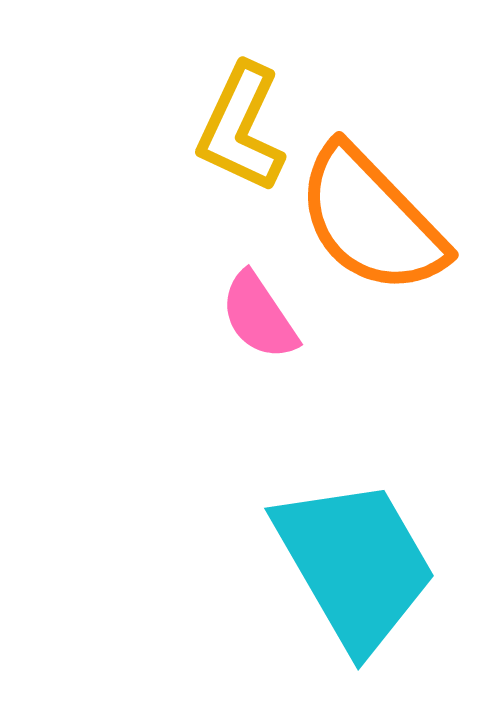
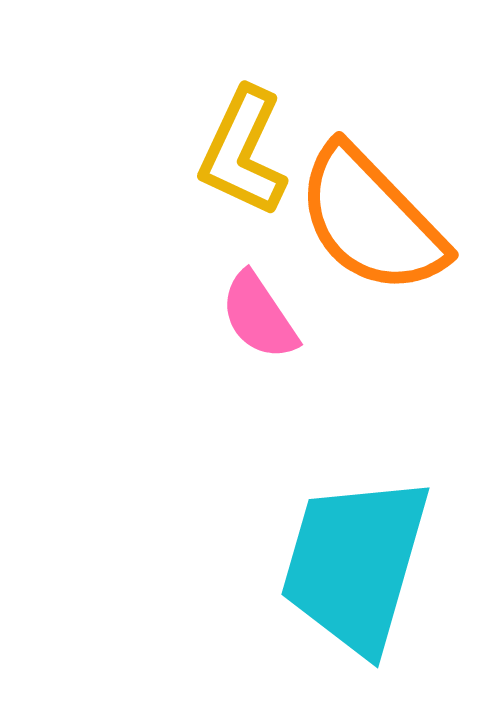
yellow L-shape: moved 2 px right, 24 px down
cyan trapezoid: rotated 134 degrees counterclockwise
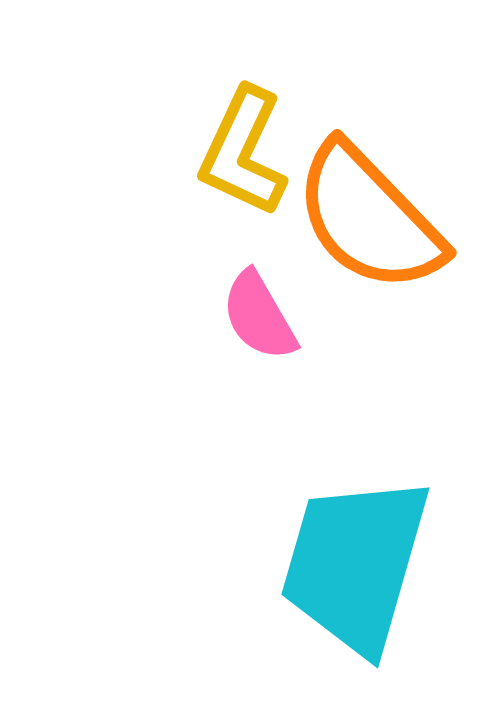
orange semicircle: moved 2 px left, 2 px up
pink semicircle: rotated 4 degrees clockwise
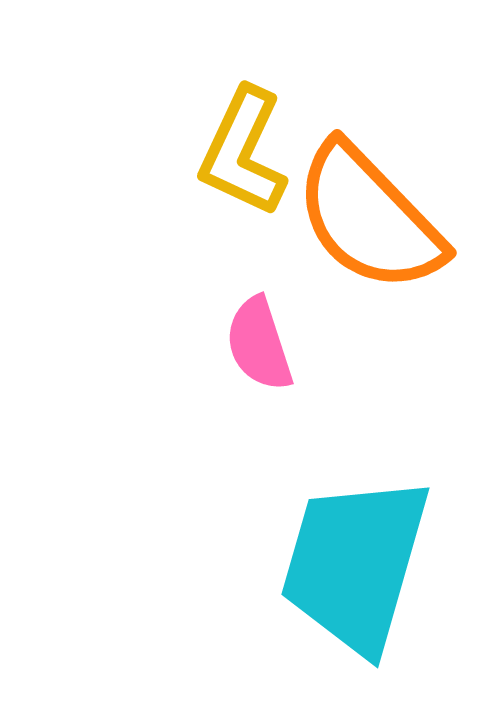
pink semicircle: moved 28 px down; rotated 12 degrees clockwise
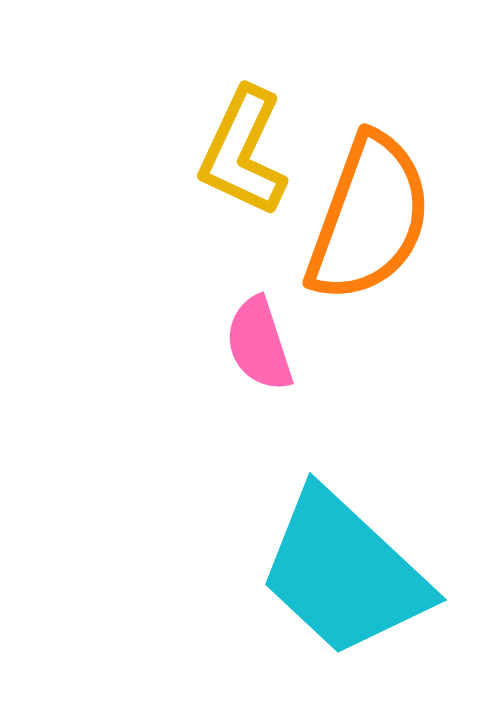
orange semicircle: rotated 116 degrees counterclockwise
cyan trapezoid: moved 11 px left, 9 px down; rotated 63 degrees counterclockwise
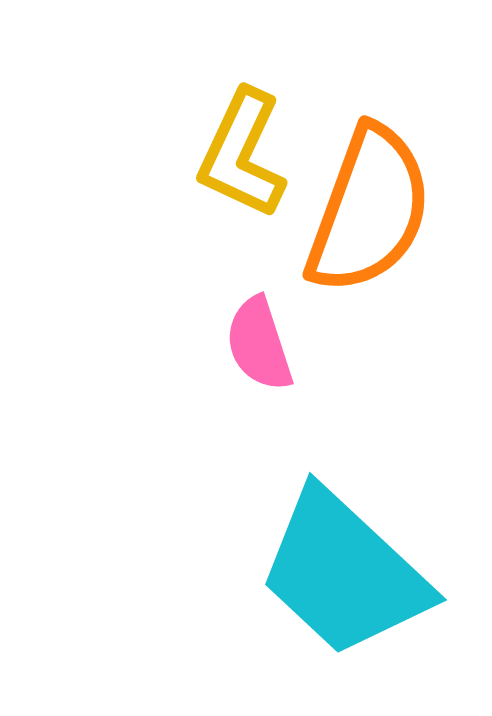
yellow L-shape: moved 1 px left, 2 px down
orange semicircle: moved 8 px up
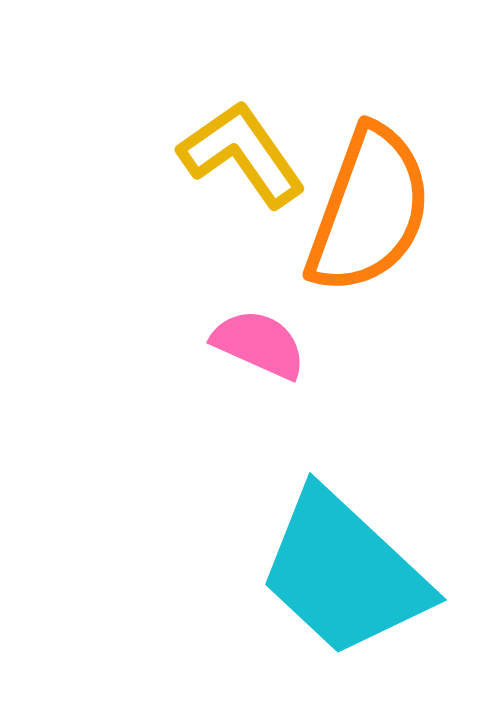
yellow L-shape: rotated 120 degrees clockwise
pink semicircle: rotated 132 degrees clockwise
